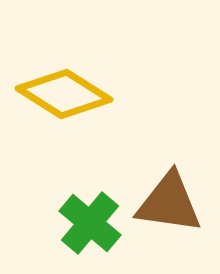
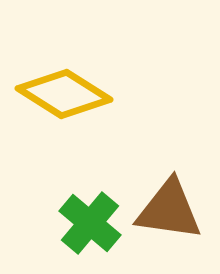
brown triangle: moved 7 px down
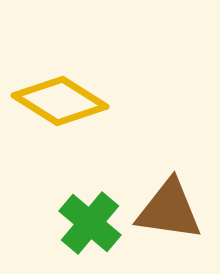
yellow diamond: moved 4 px left, 7 px down
